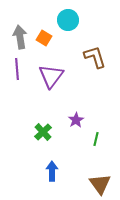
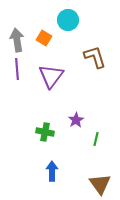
gray arrow: moved 3 px left, 3 px down
green cross: moved 2 px right; rotated 36 degrees counterclockwise
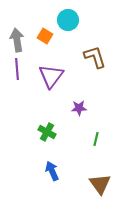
orange square: moved 1 px right, 2 px up
purple star: moved 3 px right, 12 px up; rotated 28 degrees clockwise
green cross: moved 2 px right; rotated 18 degrees clockwise
blue arrow: rotated 24 degrees counterclockwise
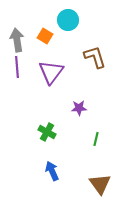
purple line: moved 2 px up
purple triangle: moved 4 px up
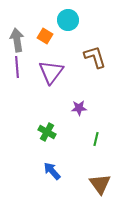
blue arrow: rotated 18 degrees counterclockwise
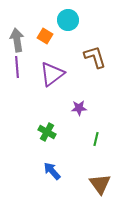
purple triangle: moved 1 px right, 2 px down; rotated 16 degrees clockwise
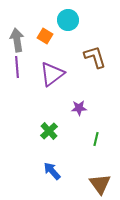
green cross: moved 2 px right, 1 px up; rotated 18 degrees clockwise
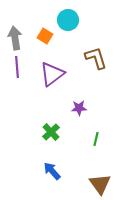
gray arrow: moved 2 px left, 2 px up
brown L-shape: moved 1 px right, 1 px down
green cross: moved 2 px right, 1 px down
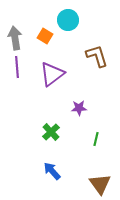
brown L-shape: moved 1 px right, 2 px up
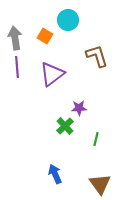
green cross: moved 14 px right, 6 px up
blue arrow: moved 3 px right, 3 px down; rotated 18 degrees clockwise
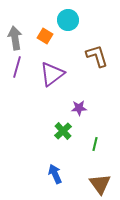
purple line: rotated 20 degrees clockwise
green cross: moved 2 px left, 5 px down
green line: moved 1 px left, 5 px down
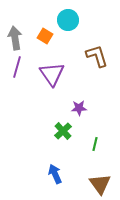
purple triangle: rotated 28 degrees counterclockwise
